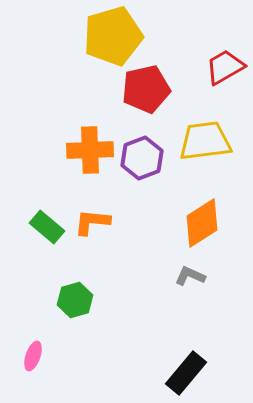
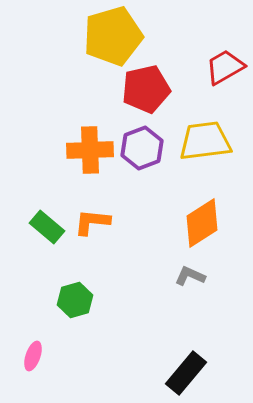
purple hexagon: moved 10 px up
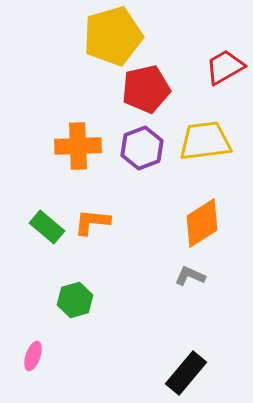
orange cross: moved 12 px left, 4 px up
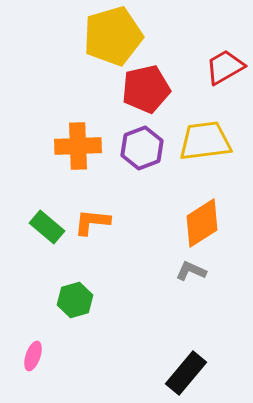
gray L-shape: moved 1 px right, 5 px up
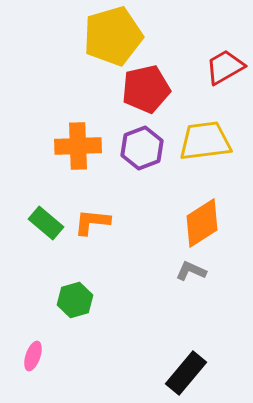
green rectangle: moved 1 px left, 4 px up
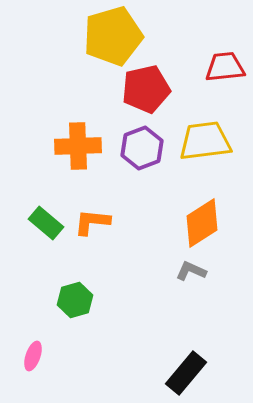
red trapezoid: rotated 24 degrees clockwise
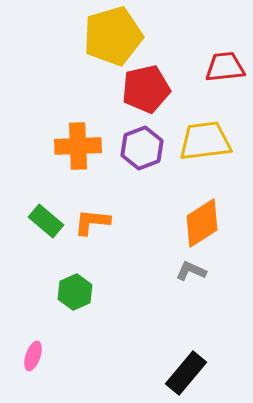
green rectangle: moved 2 px up
green hexagon: moved 8 px up; rotated 8 degrees counterclockwise
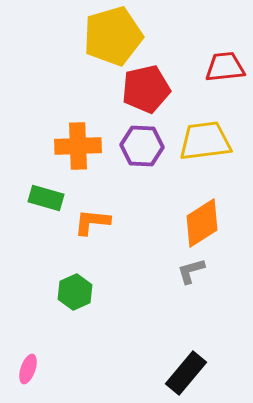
purple hexagon: moved 2 px up; rotated 24 degrees clockwise
green rectangle: moved 23 px up; rotated 24 degrees counterclockwise
gray L-shape: rotated 40 degrees counterclockwise
pink ellipse: moved 5 px left, 13 px down
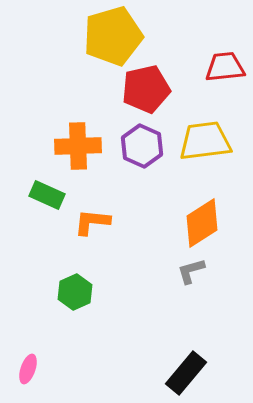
purple hexagon: rotated 21 degrees clockwise
green rectangle: moved 1 px right, 3 px up; rotated 8 degrees clockwise
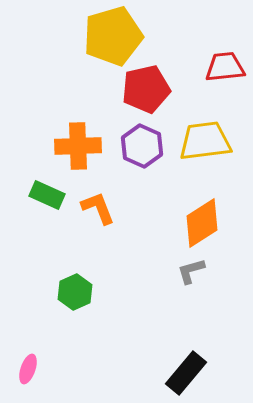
orange L-shape: moved 6 px right, 14 px up; rotated 63 degrees clockwise
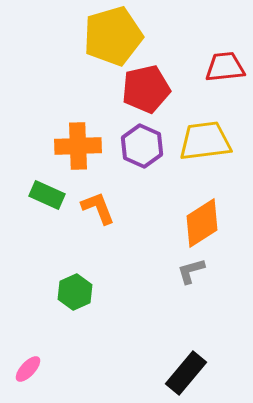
pink ellipse: rotated 24 degrees clockwise
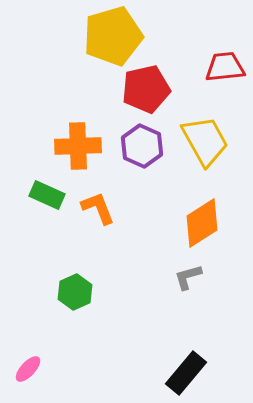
yellow trapezoid: rotated 68 degrees clockwise
gray L-shape: moved 3 px left, 6 px down
